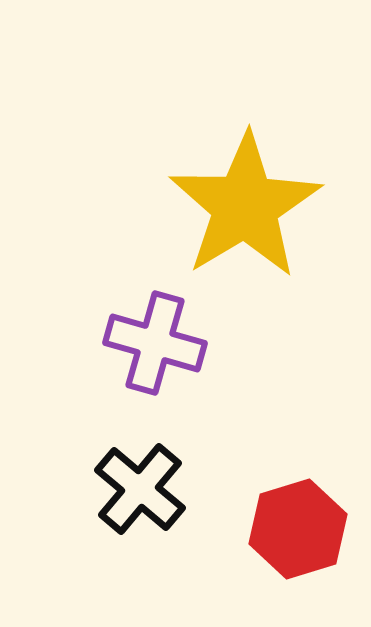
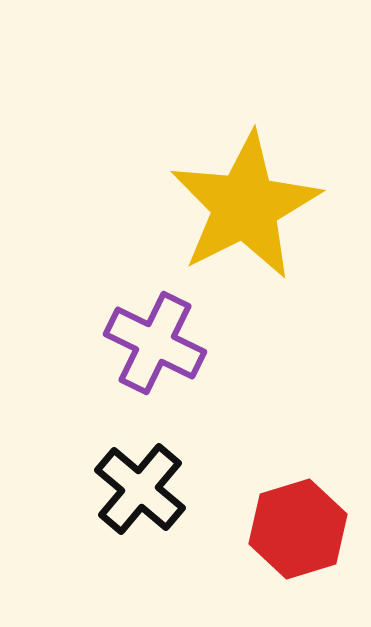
yellow star: rotated 4 degrees clockwise
purple cross: rotated 10 degrees clockwise
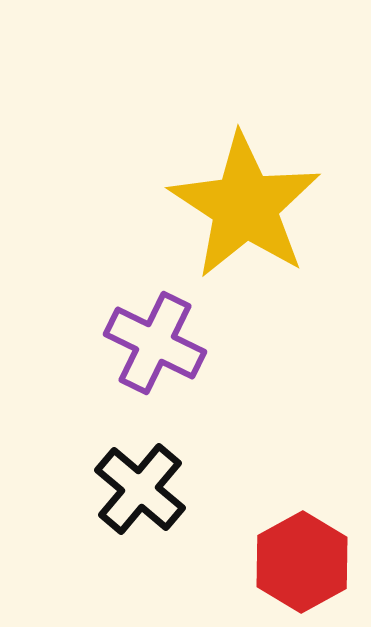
yellow star: rotated 12 degrees counterclockwise
red hexagon: moved 4 px right, 33 px down; rotated 12 degrees counterclockwise
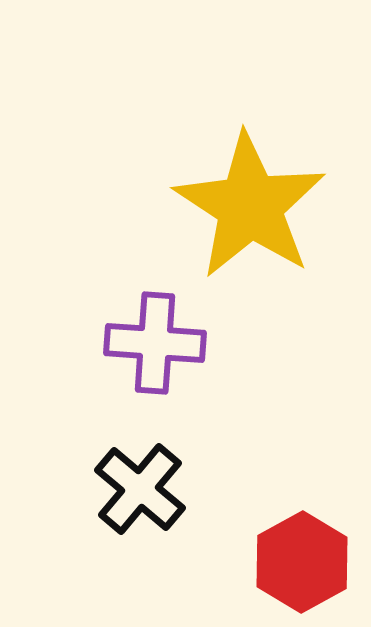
yellow star: moved 5 px right
purple cross: rotated 22 degrees counterclockwise
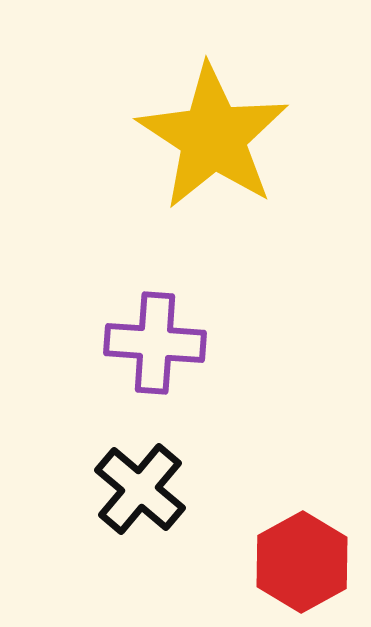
yellow star: moved 37 px left, 69 px up
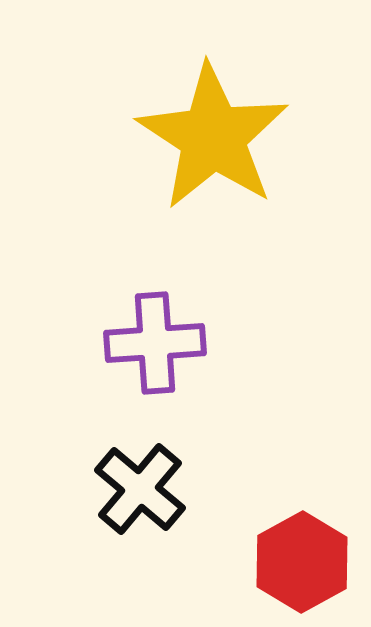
purple cross: rotated 8 degrees counterclockwise
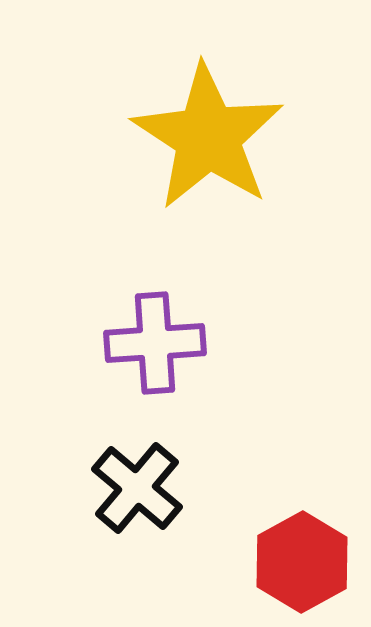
yellow star: moved 5 px left
black cross: moved 3 px left, 1 px up
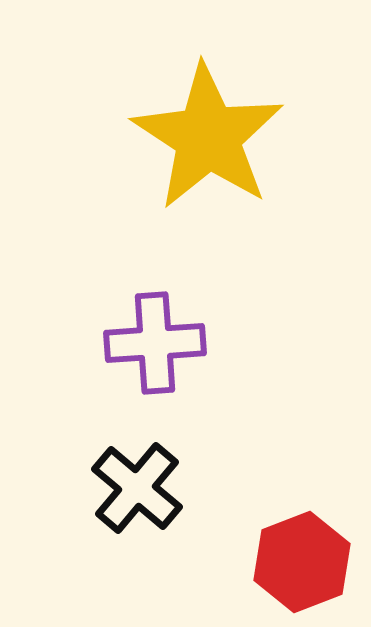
red hexagon: rotated 8 degrees clockwise
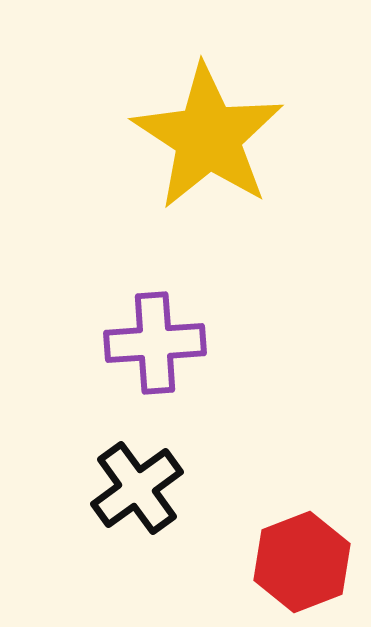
black cross: rotated 14 degrees clockwise
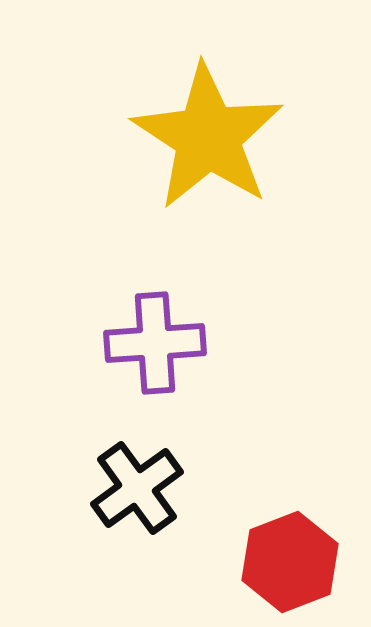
red hexagon: moved 12 px left
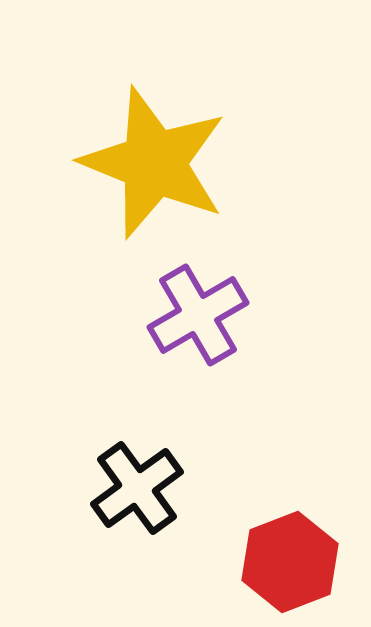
yellow star: moved 54 px left, 26 px down; rotated 11 degrees counterclockwise
purple cross: moved 43 px right, 28 px up; rotated 26 degrees counterclockwise
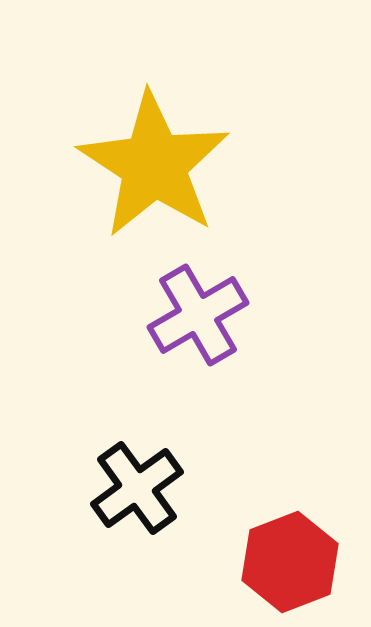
yellow star: moved 2 px down; rotated 11 degrees clockwise
